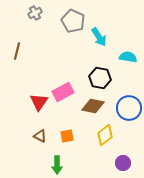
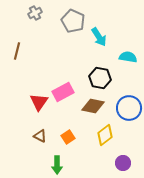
orange square: moved 1 px right, 1 px down; rotated 24 degrees counterclockwise
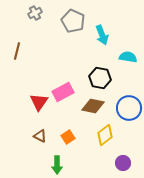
cyan arrow: moved 3 px right, 2 px up; rotated 12 degrees clockwise
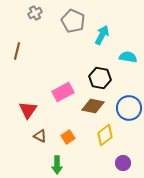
cyan arrow: rotated 132 degrees counterclockwise
red triangle: moved 11 px left, 8 px down
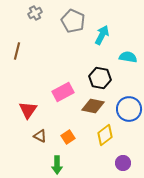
blue circle: moved 1 px down
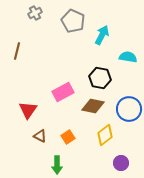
purple circle: moved 2 px left
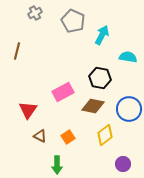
purple circle: moved 2 px right, 1 px down
